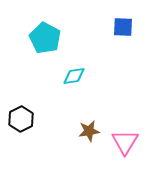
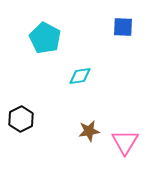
cyan diamond: moved 6 px right
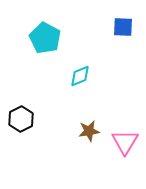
cyan diamond: rotated 15 degrees counterclockwise
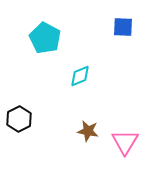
black hexagon: moved 2 px left
brown star: moved 1 px left; rotated 20 degrees clockwise
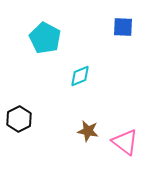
pink triangle: rotated 24 degrees counterclockwise
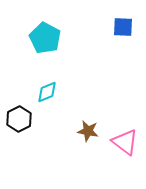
cyan diamond: moved 33 px left, 16 px down
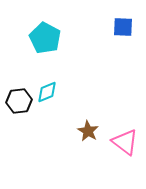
black hexagon: moved 18 px up; rotated 20 degrees clockwise
brown star: rotated 20 degrees clockwise
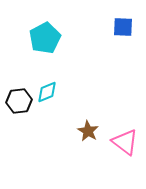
cyan pentagon: rotated 16 degrees clockwise
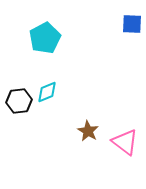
blue square: moved 9 px right, 3 px up
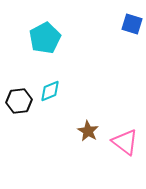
blue square: rotated 15 degrees clockwise
cyan diamond: moved 3 px right, 1 px up
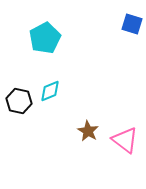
black hexagon: rotated 20 degrees clockwise
pink triangle: moved 2 px up
